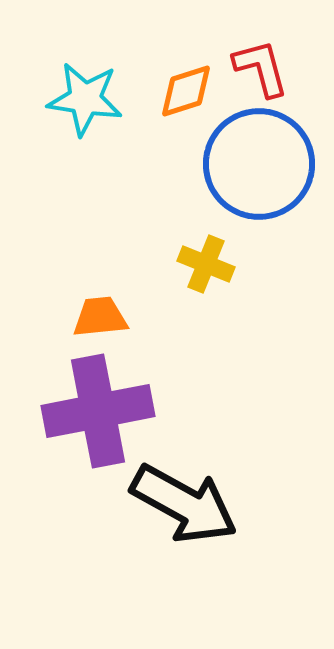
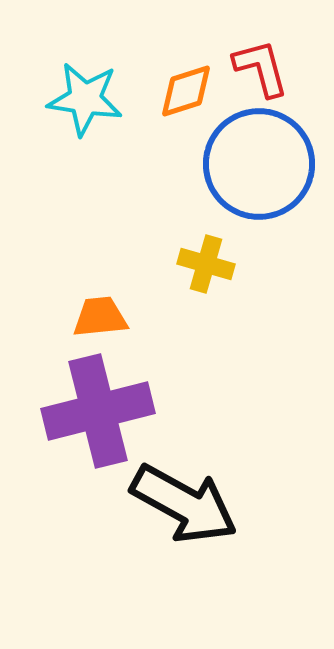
yellow cross: rotated 6 degrees counterclockwise
purple cross: rotated 3 degrees counterclockwise
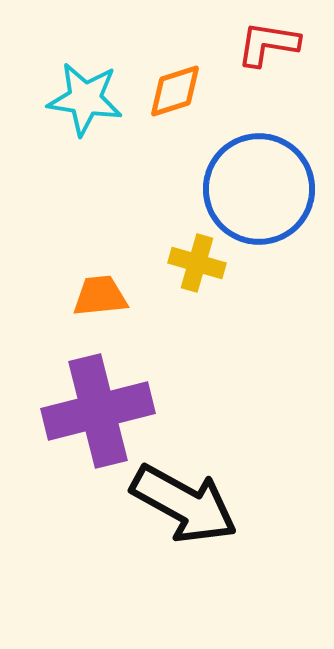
red L-shape: moved 7 px right, 24 px up; rotated 66 degrees counterclockwise
orange diamond: moved 11 px left
blue circle: moved 25 px down
yellow cross: moved 9 px left, 1 px up
orange trapezoid: moved 21 px up
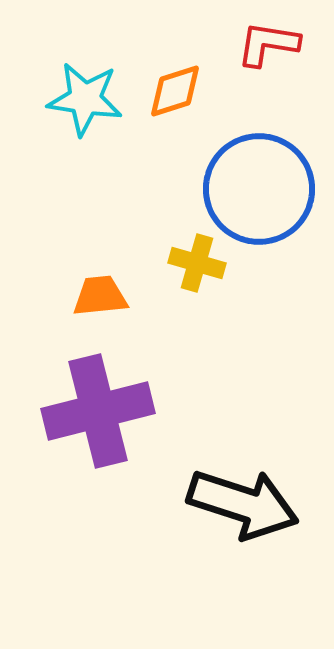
black arrow: moved 59 px right; rotated 11 degrees counterclockwise
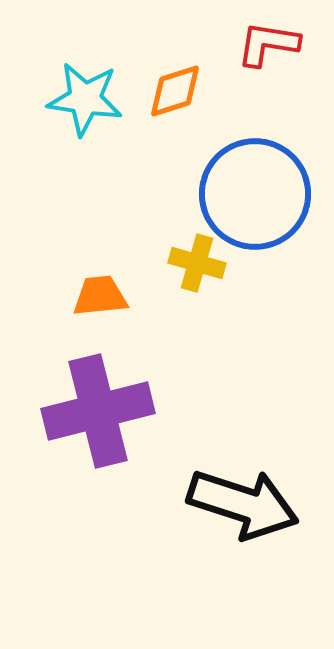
blue circle: moved 4 px left, 5 px down
